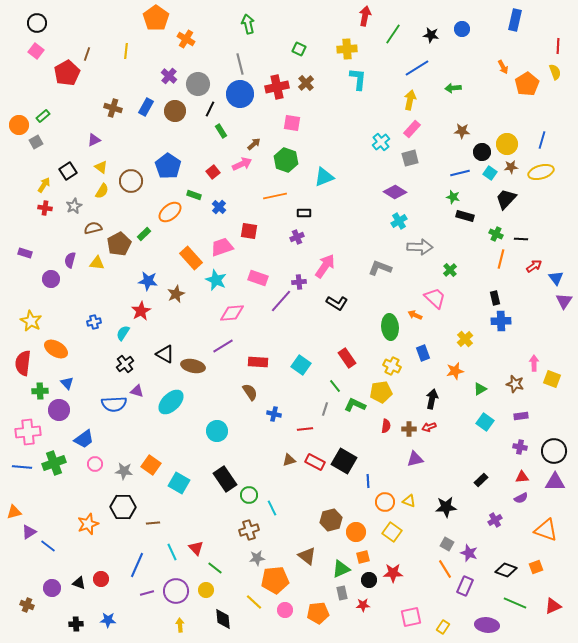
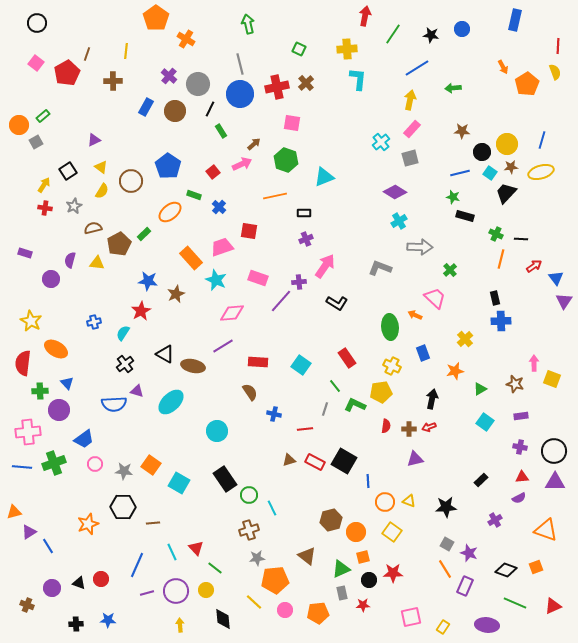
pink square at (36, 51): moved 12 px down
brown cross at (113, 108): moved 27 px up; rotated 18 degrees counterclockwise
black trapezoid at (506, 199): moved 6 px up
purple cross at (297, 237): moved 9 px right, 2 px down
purple semicircle at (521, 498): moved 2 px left
blue line at (48, 546): rotated 21 degrees clockwise
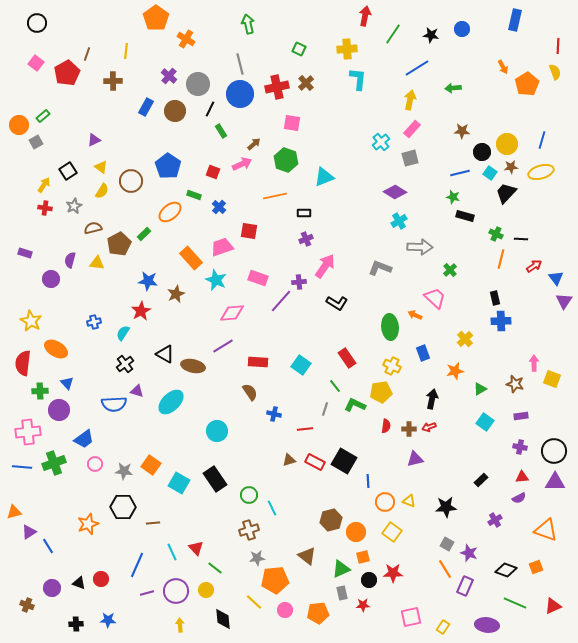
red square at (213, 172): rotated 32 degrees counterclockwise
black rectangle at (225, 479): moved 10 px left
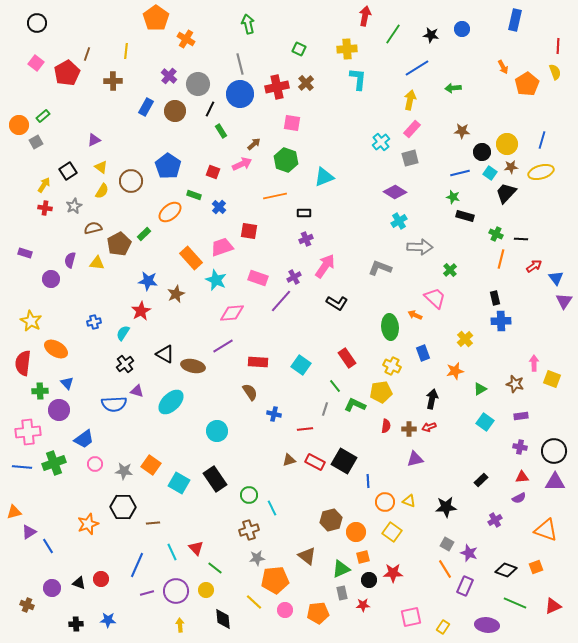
purple cross at (299, 282): moved 5 px left, 5 px up; rotated 24 degrees counterclockwise
